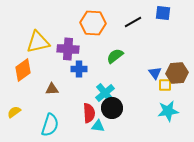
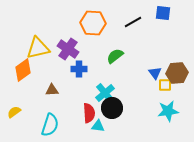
yellow triangle: moved 6 px down
purple cross: rotated 30 degrees clockwise
brown triangle: moved 1 px down
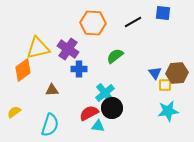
red semicircle: rotated 114 degrees counterclockwise
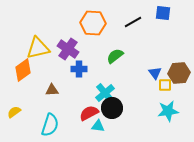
brown hexagon: moved 2 px right
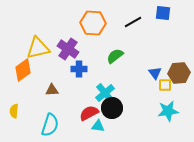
yellow semicircle: moved 1 px up; rotated 48 degrees counterclockwise
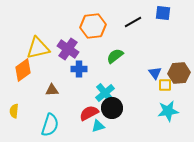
orange hexagon: moved 3 px down; rotated 10 degrees counterclockwise
cyan triangle: rotated 24 degrees counterclockwise
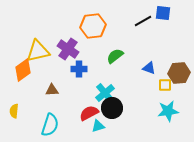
black line: moved 10 px right, 1 px up
yellow triangle: moved 3 px down
blue triangle: moved 6 px left, 5 px up; rotated 32 degrees counterclockwise
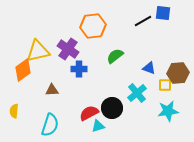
brown hexagon: moved 1 px left
cyan cross: moved 32 px right
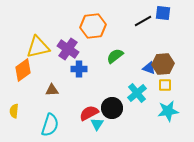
yellow triangle: moved 4 px up
brown hexagon: moved 15 px left, 9 px up
cyan triangle: moved 1 px left, 2 px up; rotated 40 degrees counterclockwise
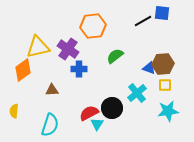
blue square: moved 1 px left
